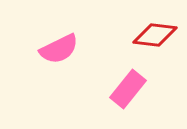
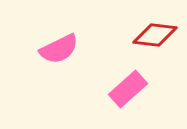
pink rectangle: rotated 9 degrees clockwise
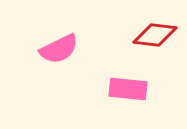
pink rectangle: rotated 48 degrees clockwise
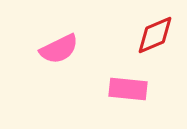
red diamond: rotated 30 degrees counterclockwise
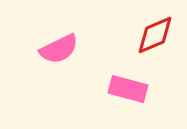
pink rectangle: rotated 9 degrees clockwise
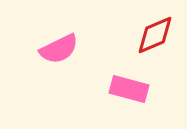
pink rectangle: moved 1 px right
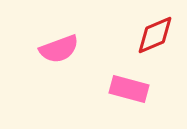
pink semicircle: rotated 6 degrees clockwise
